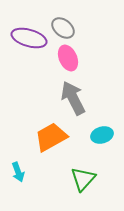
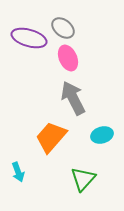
orange trapezoid: rotated 20 degrees counterclockwise
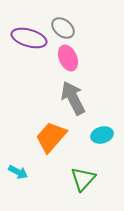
cyan arrow: rotated 42 degrees counterclockwise
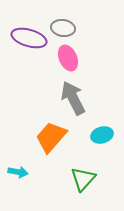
gray ellipse: rotated 30 degrees counterclockwise
cyan arrow: rotated 18 degrees counterclockwise
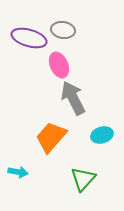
gray ellipse: moved 2 px down
pink ellipse: moved 9 px left, 7 px down
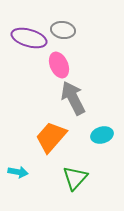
green triangle: moved 8 px left, 1 px up
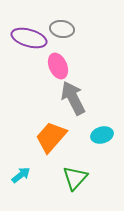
gray ellipse: moved 1 px left, 1 px up
pink ellipse: moved 1 px left, 1 px down
cyan arrow: moved 3 px right, 3 px down; rotated 48 degrees counterclockwise
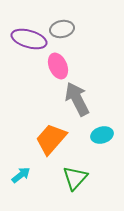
gray ellipse: rotated 20 degrees counterclockwise
purple ellipse: moved 1 px down
gray arrow: moved 4 px right, 1 px down
orange trapezoid: moved 2 px down
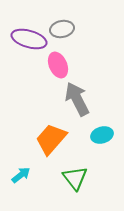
pink ellipse: moved 1 px up
green triangle: rotated 20 degrees counterclockwise
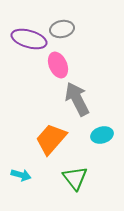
cyan arrow: rotated 54 degrees clockwise
